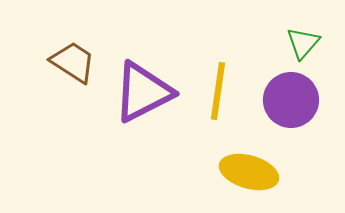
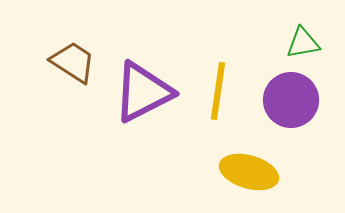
green triangle: rotated 39 degrees clockwise
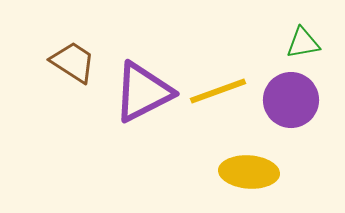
yellow line: rotated 62 degrees clockwise
yellow ellipse: rotated 12 degrees counterclockwise
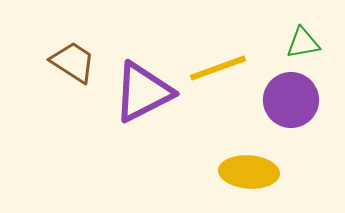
yellow line: moved 23 px up
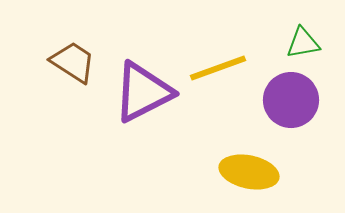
yellow ellipse: rotated 8 degrees clockwise
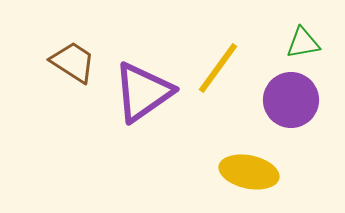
yellow line: rotated 34 degrees counterclockwise
purple triangle: rotated 8 degrees counterclockwise
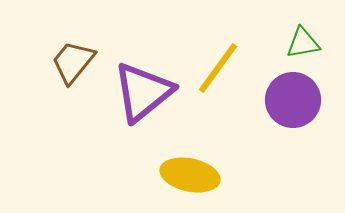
brown trapezoid: rotated 84 degrees counterclockwise
purple triangle: rotated 4 degrees counterclockwise
purple circle: moved 2 px right
yellow ellipse: moved 59 px left, 3 px down
